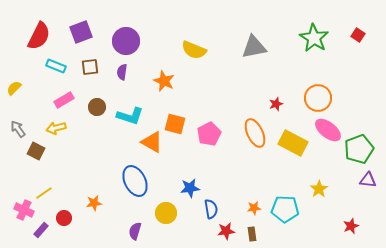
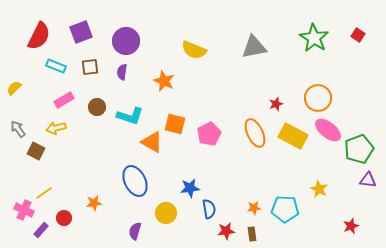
yellow rectangle at (293, 143): moved 7 px up
yellow star at (319, 189): rotated 12 degrees counterclockwise
blue semicircle at (211, 209): moved 2 px left
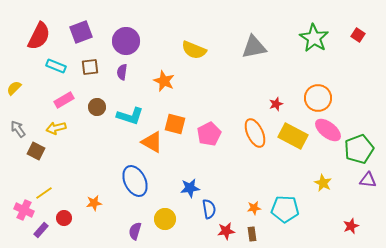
yellow star at (319, 189): moved 4 px right, 6 px up
yellow circle at (166, 213): moved 1 px left, 6 px down
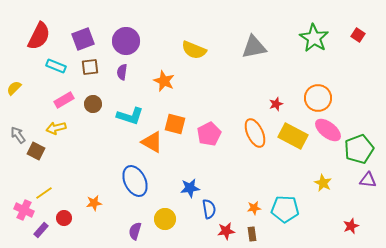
purple square at (81, 32): moved 2 px right, 7 px down
brown circle at (97, 107): moved 4 px left, 3 px up
gray arrow at (18, 129): moved 6 px down
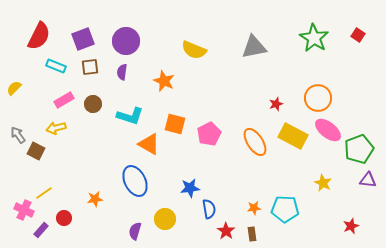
orange ellipse at (255, 133): moved 9 px down; rotated 8 degrees counterclockwise
orange triangle at (152, 142): moved 3 px left, 2 px down
orange star at (94, 203): moved 1 px right, 4 px up
red star at (226, 231): rotated 30 degrees counterclockwise
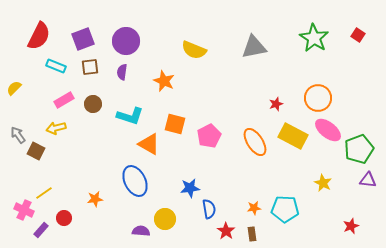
pink pentagon at (209, 134): moved 2 px down
purple semicircle at (135, 231): moved 6 px right; rotated 78 degrees clockwise
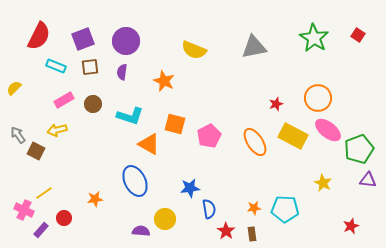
yellow arrow at (56, 128): moved 1 px right, 2 px down
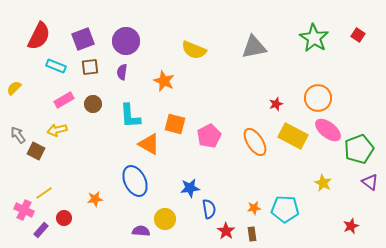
cyan L-shape at (130, 116): rotated 68 degrees clockwise
purple triangle at (368, 180): moved 2 px right, 2 px down; rotated 30 degrees clockwise
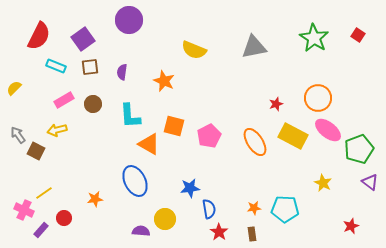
purple square at (83, 39): rotated 15 degrees counterclockwise
purple circle at (126, 41): moved 3 px right, 21 px up
orange square at (175, 124): moved 1 px left, 2 px down
red star at (226, 231): moved 7 px left, 1 px down
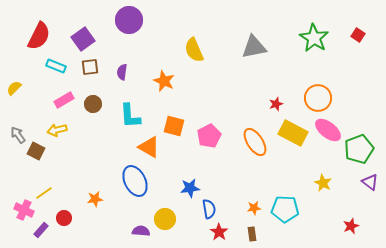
yellow semicircle at (194, 50): rotated 45 degrees clockwise
yellow rectangle at (293, 136): moved 3 px up
orange triangle at (149, 144): moved 3 px down
